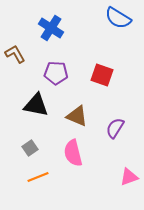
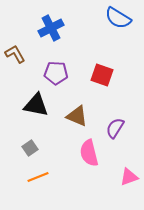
blue cross: rotated 30 degrees clockwise
pink semicircle: moved 16 px right
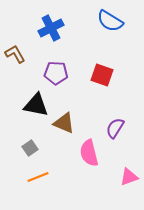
blue semicircle: moved 8 px left, 3 px down
brown triangle: moved 13 px left, 7 px down
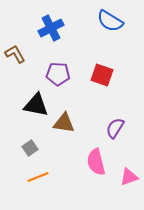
purple pentagon: moved 2 px right, 1 px down
brown triangle: rotated 15 degrees counterclockwise
pink semicircle: moved 7 px right, 9 px down
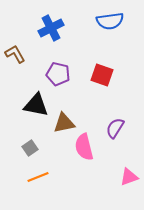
blue semicircle: rotated 40 degrees counterclockwise
purple pentagon: rotated 10 degrees clockwise
brown triangle: rotated 20 degrees counterclockwise
pink semicircle: moved 12 px left, 15 px up
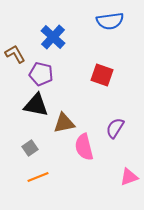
blue cross: moved 2 px right, 9 px down; rotated 20 degrees counterclockwise
purple pentagon: moved 17 px left
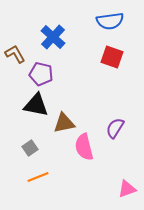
red square: moved 10 px right, 18 px up
pink triangle: moved 2 px left, 12 px down
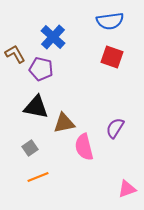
purple pentagon: moved 5 px up
black triangle: moved 2 px down
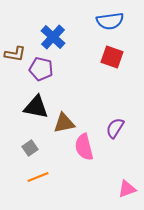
brown L-shape: rotated 130 degrees clockwise
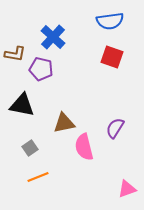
black triangle: moved 14 px left, 2 px up
